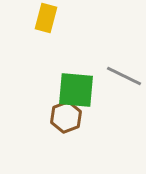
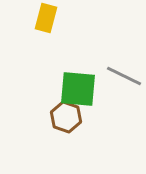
green square: moved 2 px right, 1 px up
brown hexagon: rotated 20 degrees counterclockwise
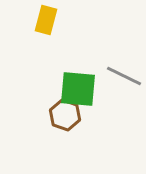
yellow rectangle: moved 2 px down
brown hexagon: moved 1 px left, 2 px up
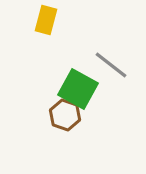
gray line: moved 13 px left, 11 px up; rotated 12 degrees clockwise
green square: rotated 24 degrees clockwise
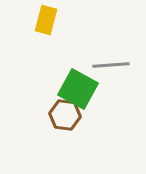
gray line: rotated 42 degrees counterclockwise
brown hexagon: rotated 12 degrees counterclockwise
